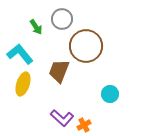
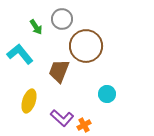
yellow ellipse: moved 6 px right, 17 px down
cyan circle: moved 3 px left
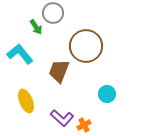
gray circle: moved 9 px left, 6 px up
yellow ellipse: moved 3 px left; rotated 40 degrees counterclockwise
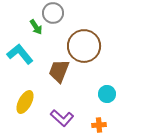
brown circle: moved 2 px left
yellow ellipse: moved 1 px left, 1 px down; rotated 50 degrees clockwise
orange cross: moved 15 px right; rotated 24 degrees clockwise
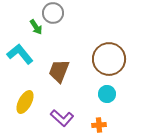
brown circle: moved 25 px right, 13 px down
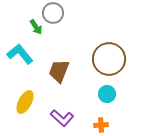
orange cross: moved 2 px right
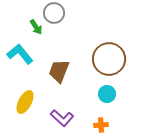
gray circle: moved 1 px right
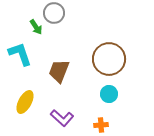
cyan L-shape: rotated 20 degrees clockwise
cyan circle: moved 2 px right
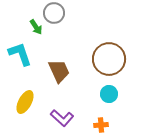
brown trapezoid: rotated 135 degrees clockwise
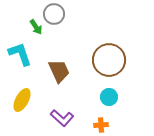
gray circle: moved 1 px down
brown circle: moved 1 px down
cyan circle: moved 3 px down
yellow ellipse: moved 3 px left, 2 px up
